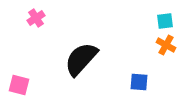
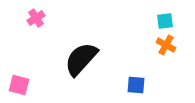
blue square: moved 3 px left, 3 px down
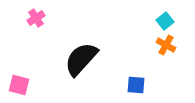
cyan square: rotated 30 degrees counterclockwise
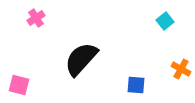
orange cross: moved 15 px right, 24 px down
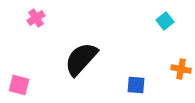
orange cross: rotated 18 degrees counterclockwise
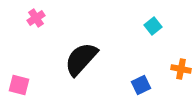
cyan square: moved 12 px left, 5 px down
blue square: moved 5 px right; rotated 30 degrees counterclockwise
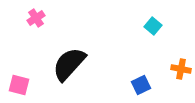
cyan square: rotated 12 degrees counterclockwise
black semicircle: moved 12 px left, 5 px down
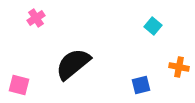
black semicircle: moved 4 px right; rotated 9 degrees clockwise
orange cross: moved 2 px left, 2 px up
blue square: rotated 12 degrees clockwise
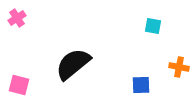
pink cross: moved 19 px left
cyan square: rotated 30 degrees counterclockwise
blue square: rotated 12 degrees clockwise
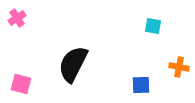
black semicircle: rotated 24 degrees counterclockwise
pink square: moved 2 px right, 1 px up
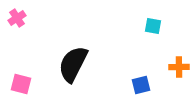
orange cross: rotated 12 degrees counterclockwise
blue square: rotated 12 degrees counterclockwise
